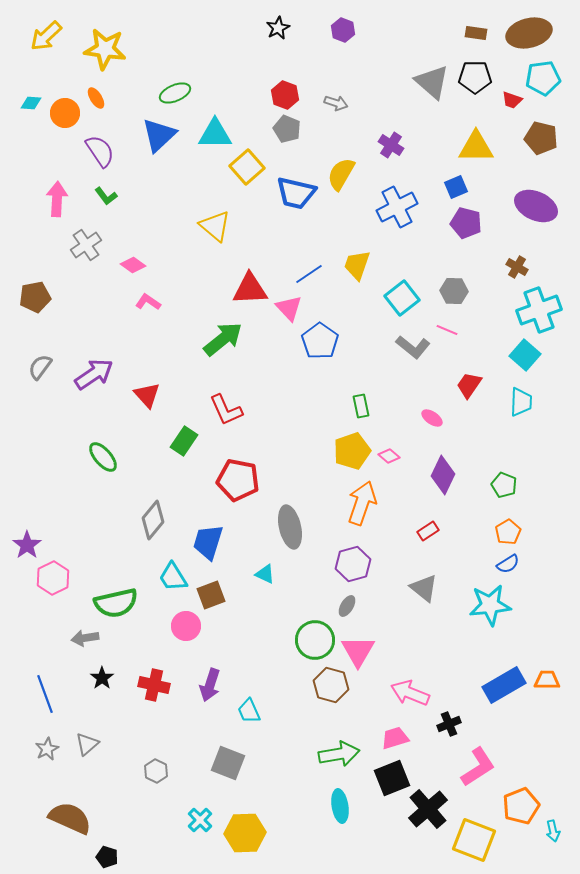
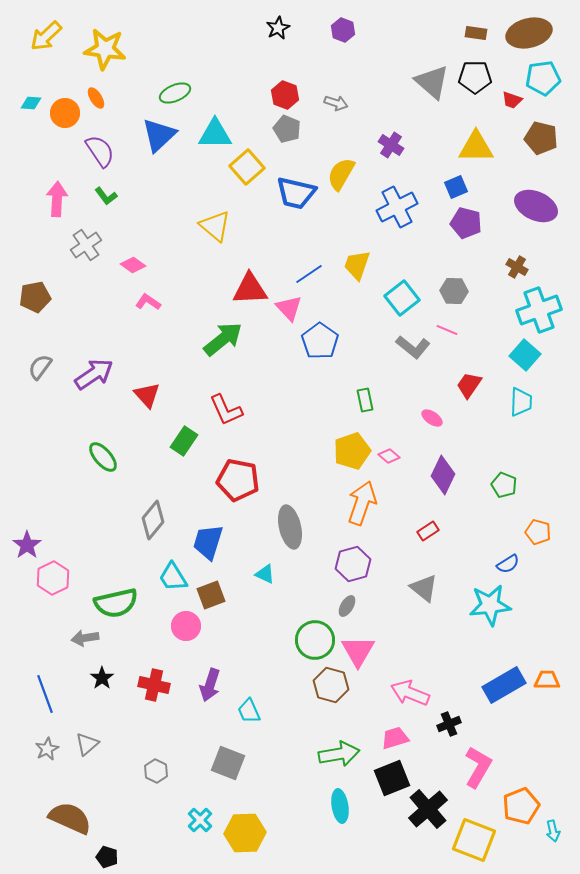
green rectangle at (361, 406): moved 4 px right, 6 px up
orange pentagon at (508, 532): moved 30 px right; rotated 25 degrees counterclockwise
pink L-shape at (478, 767): rotated 27 degrees counterclockwise
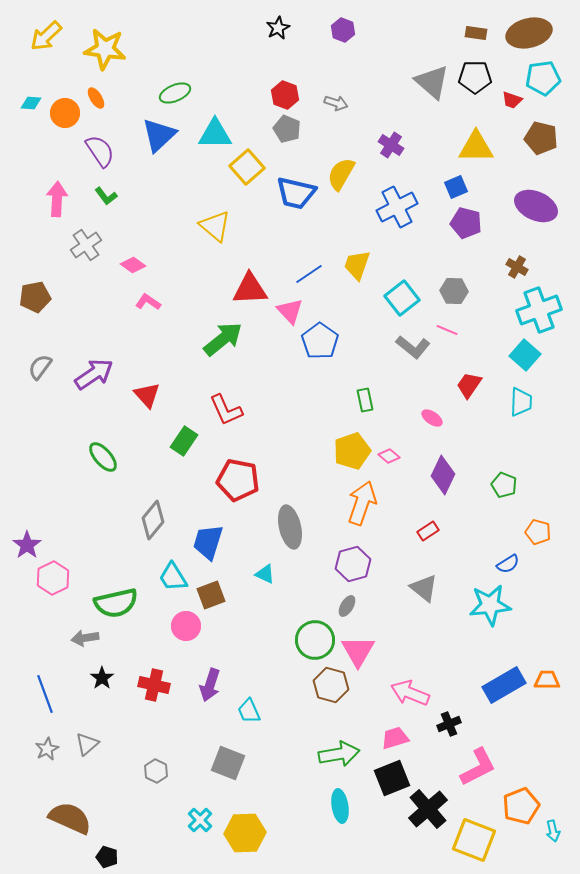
pink triangle at (289, 308): moved 1 px right, 3 px down
pink L-shape at (478, 767): rotated 33 degrees clockwise
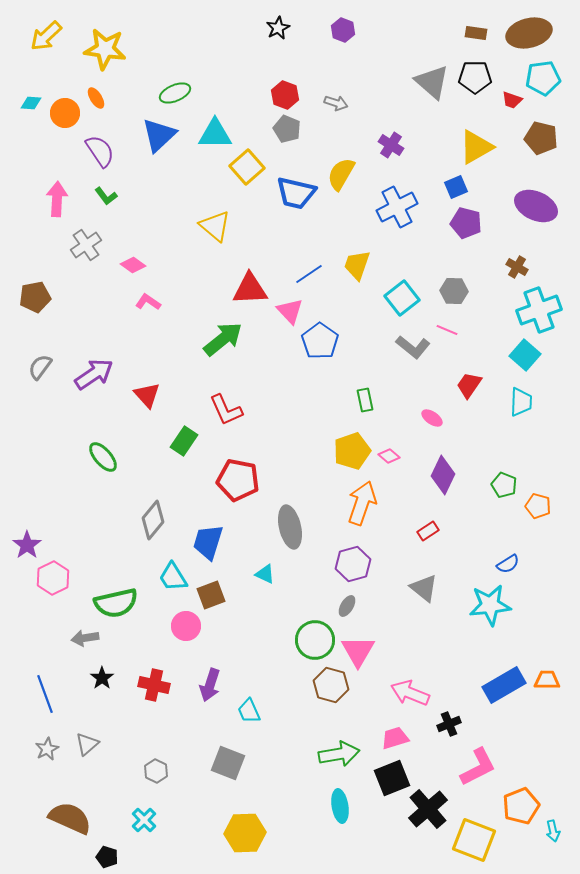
yellow triangle at (476, 147): rotated 30 degrees counterclockwise
orange pentagon at (538, 532): moved 26 px up
cyan cross at (200, 820): moved 56 px left
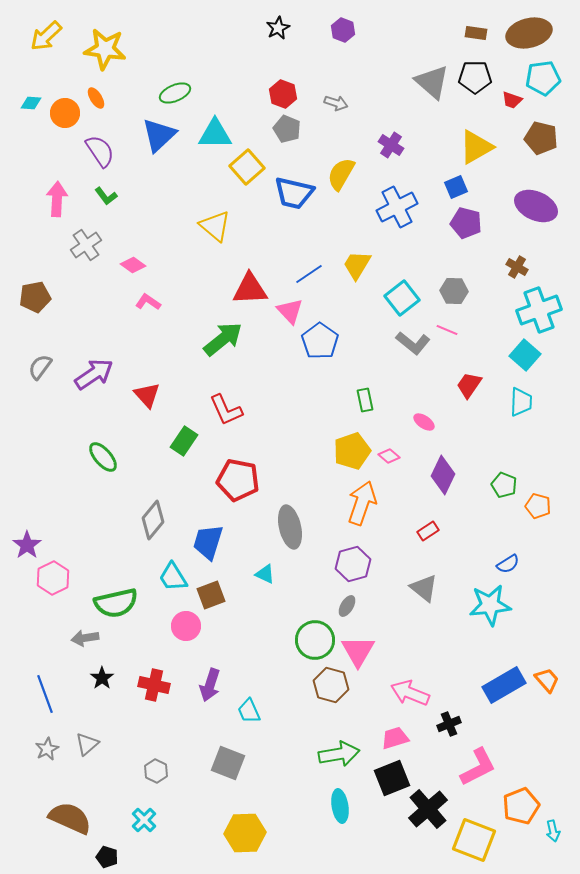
red hexagon at (285, 95): moved 2 px left, 1 px up
blue trapezoid at (296, 193): moved 2 px left
yellow trapezoid at (357, 265): rotated 12 degrees clockwise
gray L-shape at (413, 347): moved 4 px up
pink ellipse at (432, 418): moved 8 px left, 4 px down
orange trapezoid at (547, 680): rotated 48 degrees clockwise
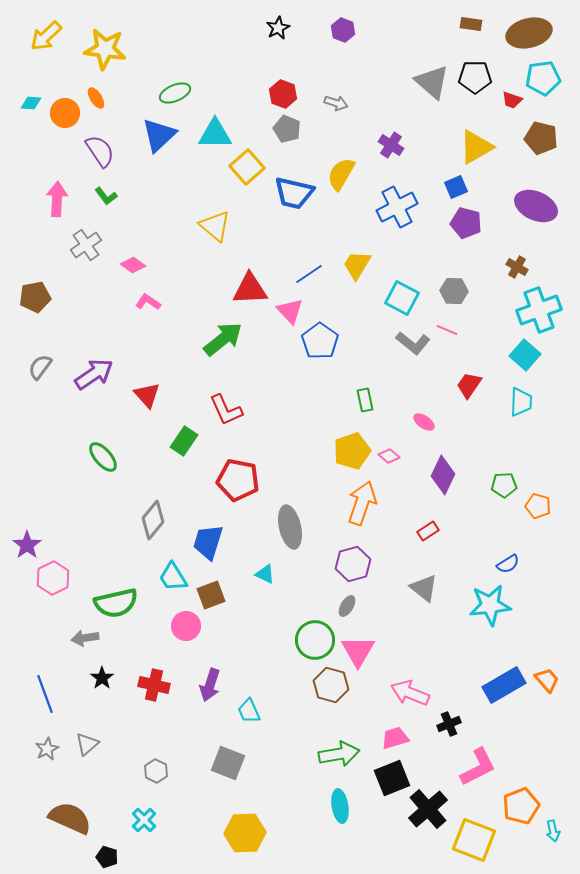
brown rectangle at (476, 33): moved 5 px left, 9 px up
cyan square at (402, 298): rotated 24 degrees counterclockwise
green pentagon at (504, 485): rotated 25 degrees counterclockwise
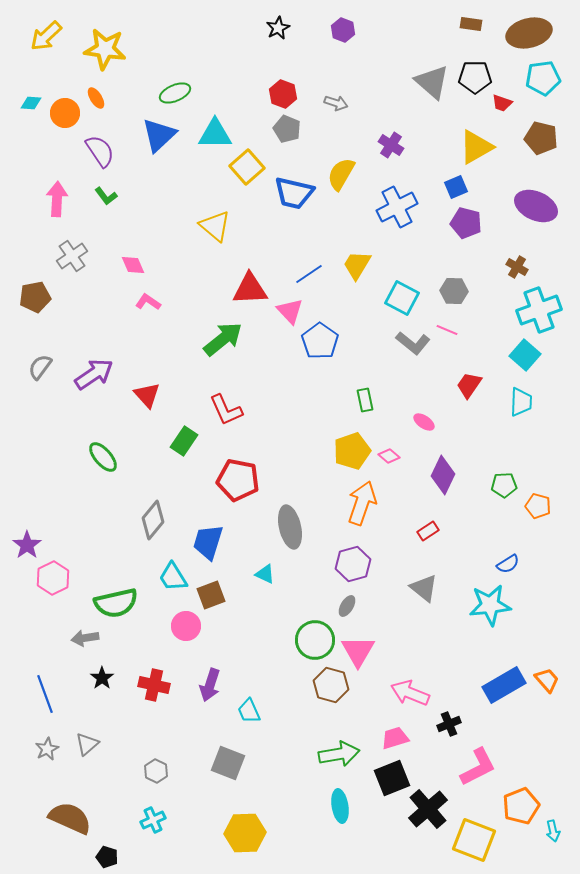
red trapezoid at (512, 100): moved 10 px left, 3 px down
gray cross at (86, 245): moved 14 px left, 11 px down
pink diamond at (133, 265): rotated 30 degrees clockwise
cyan cross at (144, 820): moved 9 px right; rotated 20 degrees clockwise
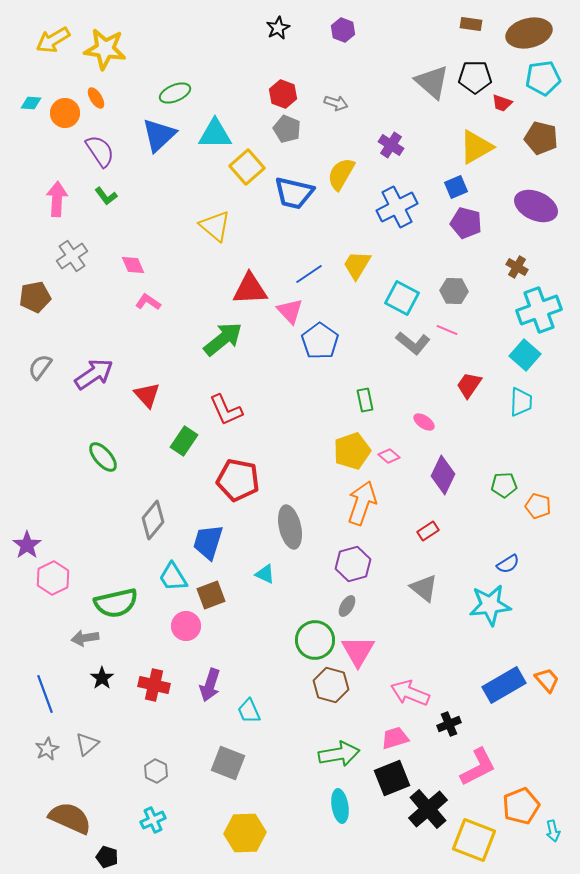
yellow arrow at (46, 36): moved 7 px right, 4 px down; rotated 12 degrees clockwise
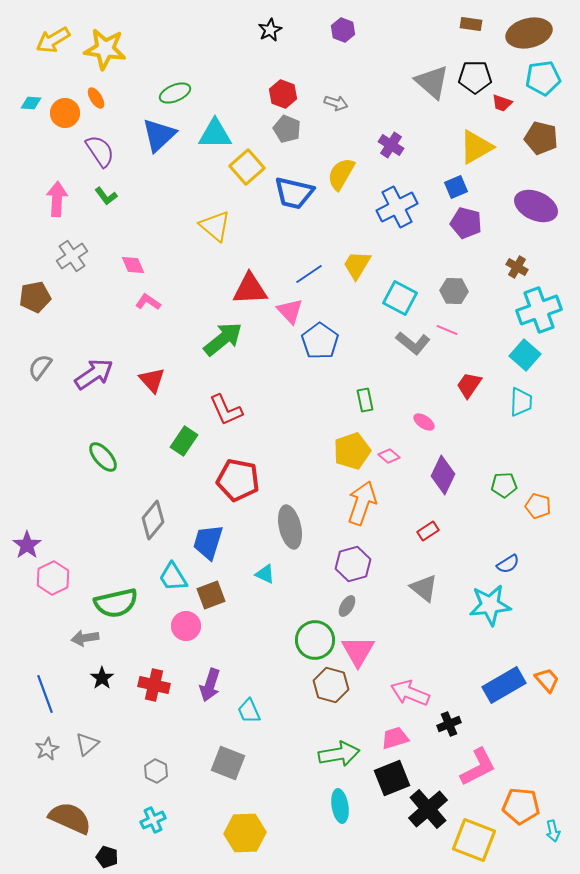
black star at (278, 28): moved 8 px left, 2 px down
cyan square at (402, 298): moved 2 px left
red triangle at (147, 395): moved 5 px right, 15 px up
orange pentagon at (521, 806): rotated 27 degrees clockwise
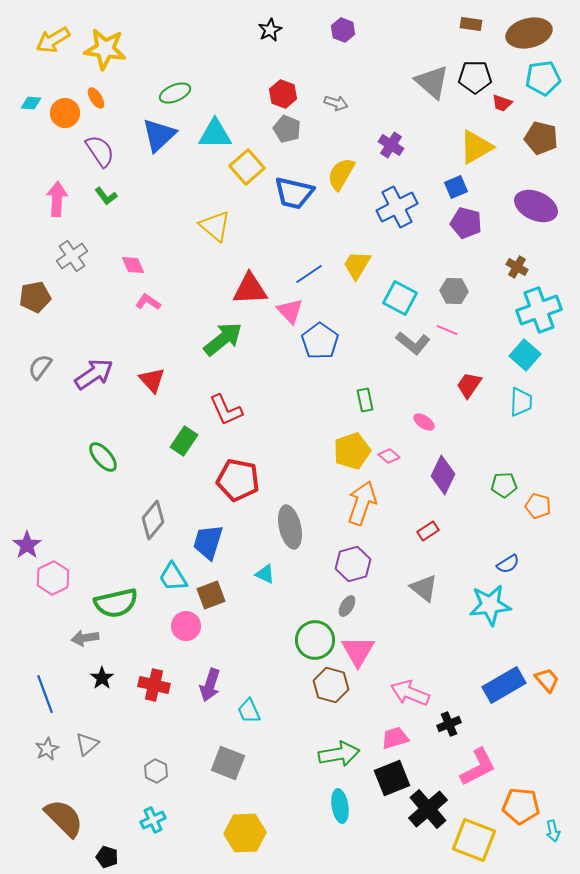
brown semicircle at (70, 818): moved 6 px left; rotated 21 degrees clockwise
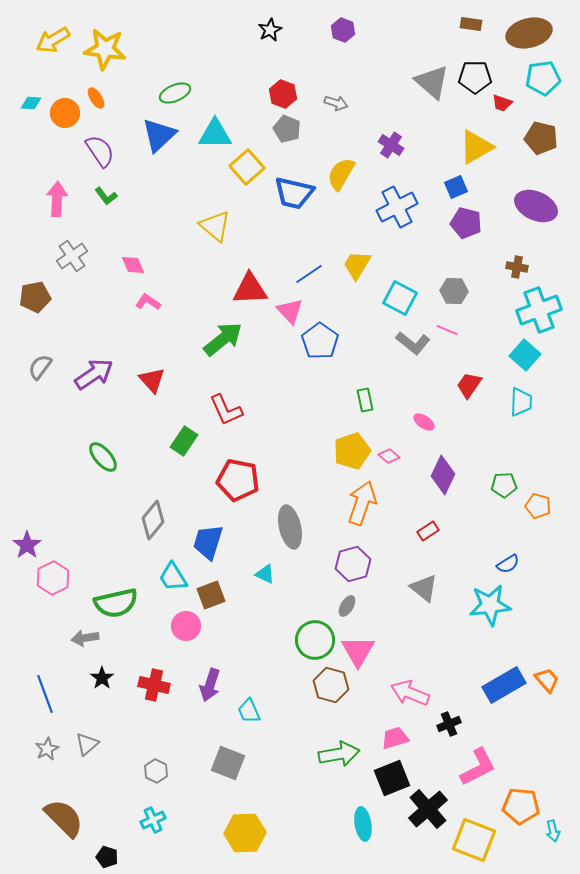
brown cross at (517, 267): rotated 20 degrees counterclockwise
cyan ellipse at (340, 806): moved 23 px right, 18 px down
